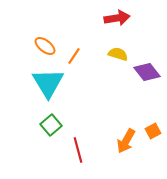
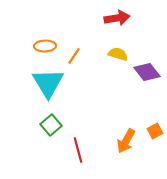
orange ellipse: rotated 40 degrees counterclockwise
orange square: moved 2 px right
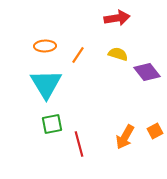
orange line: moved 4 px right, 1 px up
cyan triangle: moved 2 px left, 1 px down
green square: moved 1 px right, 1 px up; rotated 30 degrees clockwise
orange arrow: moved 1 px left, 4 px up
red line: moved 1 px right, 6 px up
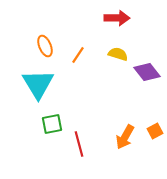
red arrow: rotated 10 degrees clockwise
orange ellipse: rotated 70 degrees clockwise
cyan triangle: moved 8 px left
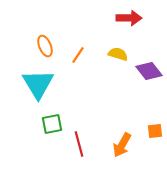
red arrow: moved 12 px right
purple diamond: moved 2 px right, 1 px up
orange square: rotated 21 degrees clockwise
orange arrow: moved 3 px left, 8 px down
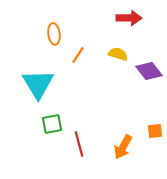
orange ellipse: moved 9 px right, 12 px up; rotated 15 degrees clockwise
orange arrow: moved 1 px right, 2 px down
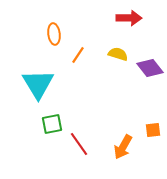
purple diamond: moved 1 px right, 3 px up
orange square: moved 2 px left, 1 px up
red line: rotated 20 degrees counterclockwise
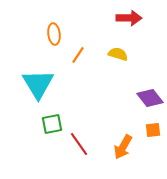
purple diamond: moved 30 px down
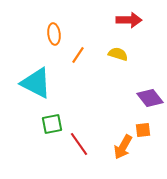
red arrow: moved 2 px down
cyan triangle: moved 2 px left, 1 px up; rotated 32 degrees counterclockwise
orange square: moved 10 px left
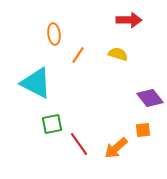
orange arrow: moved 7 px left, 1 px down; rotated 20 degrees clockwise
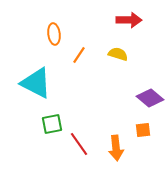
orange line: moved 1 px right
purple diamond: rotated 12 degrees counterclockwise
orange arrow: rotated 55 degrees counterclockwise
